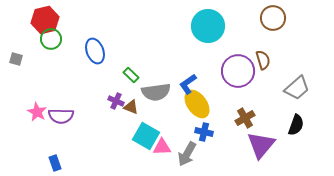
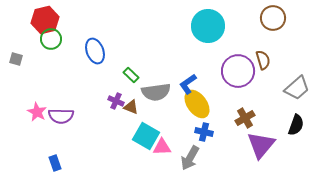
gray arrow: moved 3 px right, 4 px down
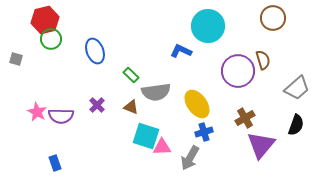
blue L-shape: moved 7 px left, 33 px up; rotated 60 degrees clockwise
purple cross: moved 19 px left, 4 px down; rotated 21 degrees clockwise
blue cross: rotated 30 degrees counterclockwise
cyan square: rotated 12 degrees counterclockwise
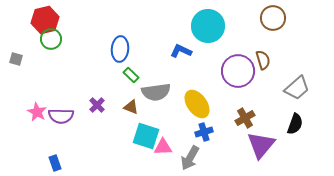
blue ellipse: moved 25 px right, 2 px up; rotated 25 degrees clockwise
black semicircle: moved 1 px left, 1 px up
pink triangle: moved 1 px right
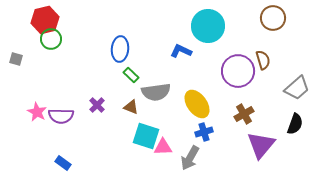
brown cross: moved 1 px left, 4 px up
blue rectangle: moved 8 px right; rotated 35 degrees counterclockwise
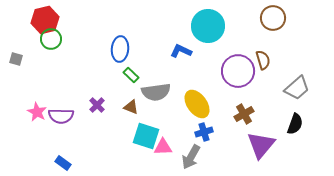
gray arrow: moved 1 px right, 1 px up
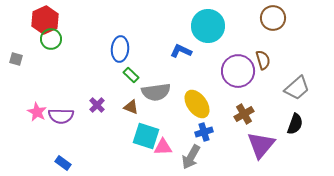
red hexagon: rotated 12 degrees counterclockwise
